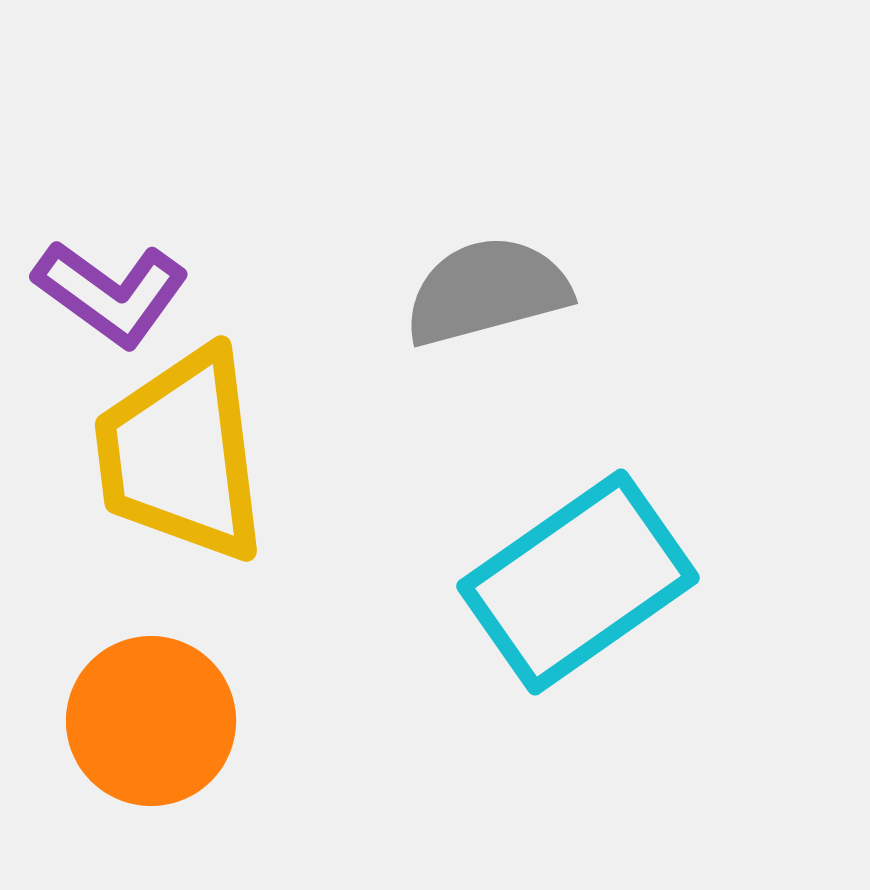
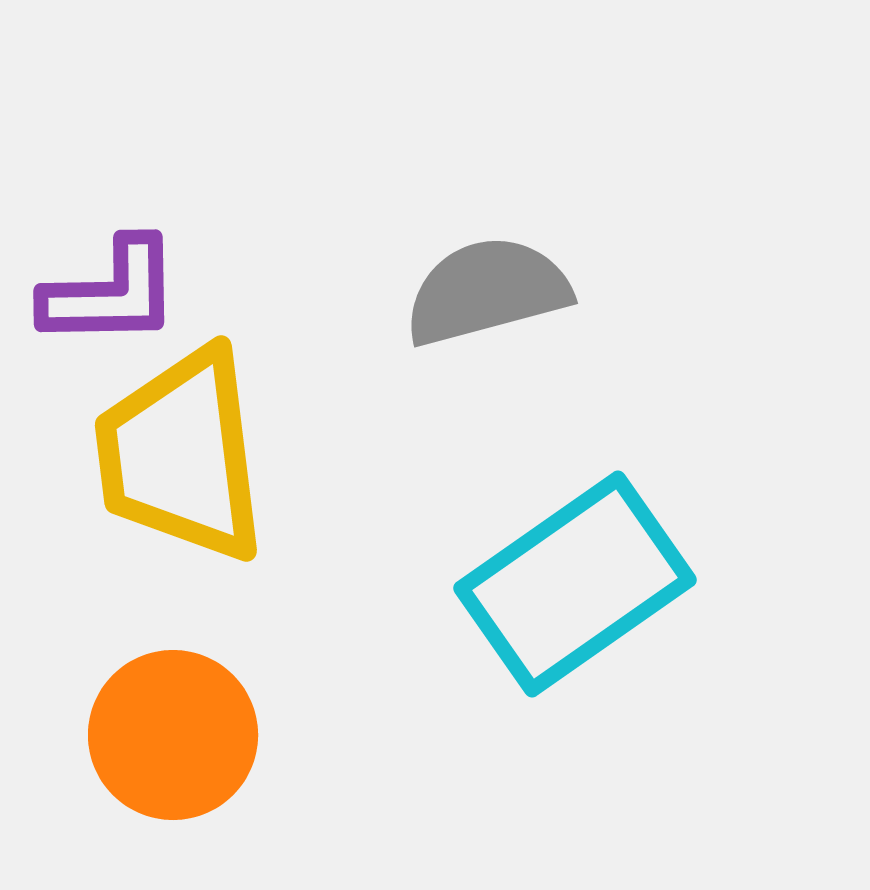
purple L-shape: rotated 37 degrees counterclockwise
cyan rectangle: moved 3 px left, 2 px down
orange circle: moved 22 px right, 14 px down
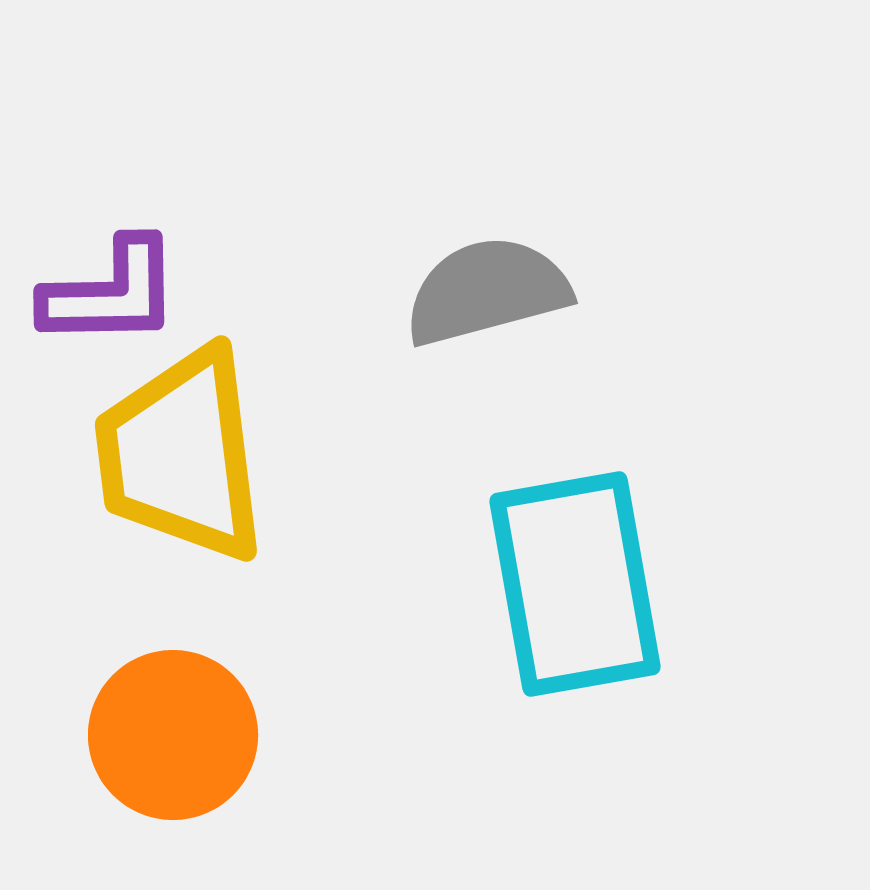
cyan rectangle: rotated 65 degrees counterclockwise
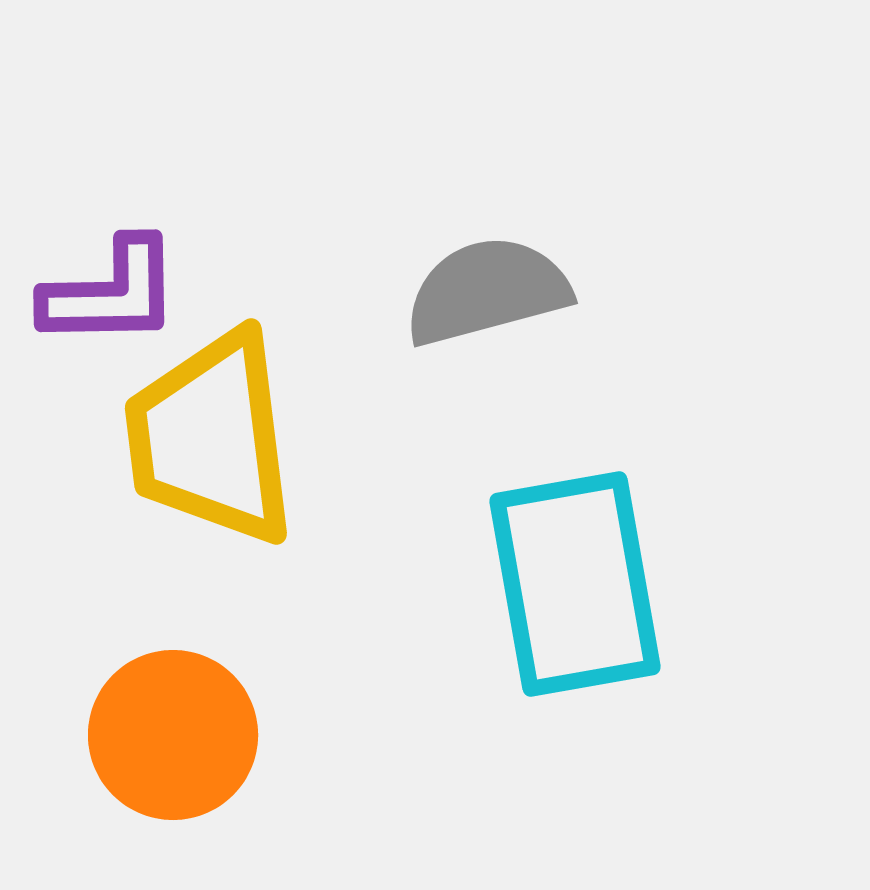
yellow trapezoid: moved 30 px right, 17 px up
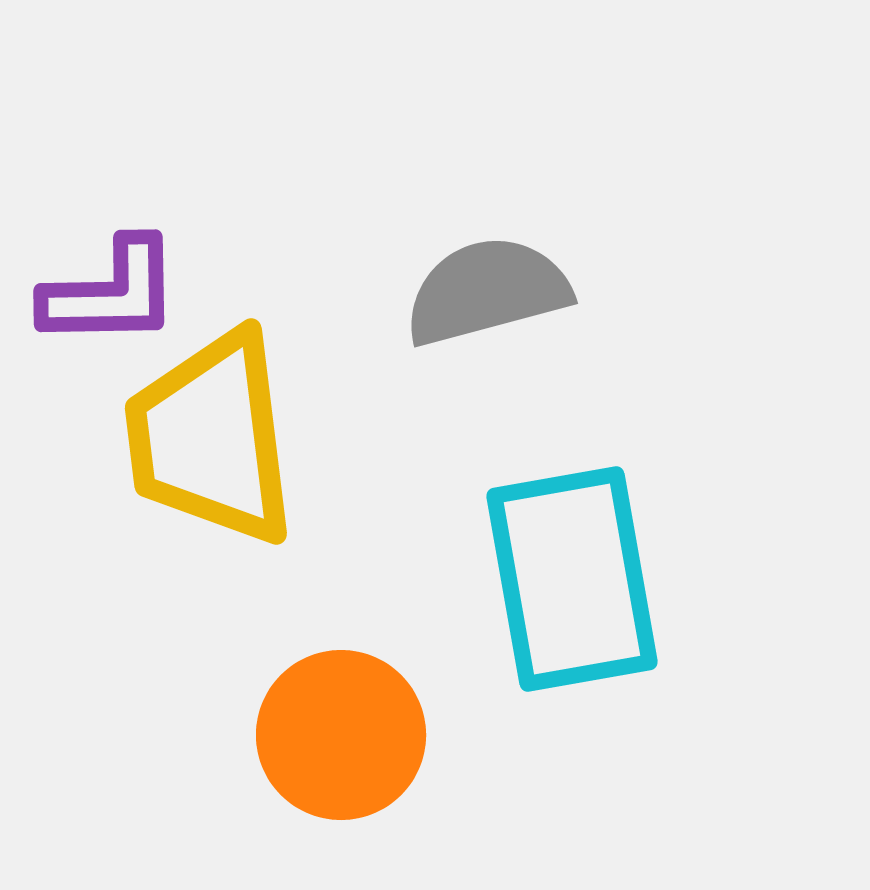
cyan rectangle: moved 3 px left, 5 px up
orange circle: moved 168 px right
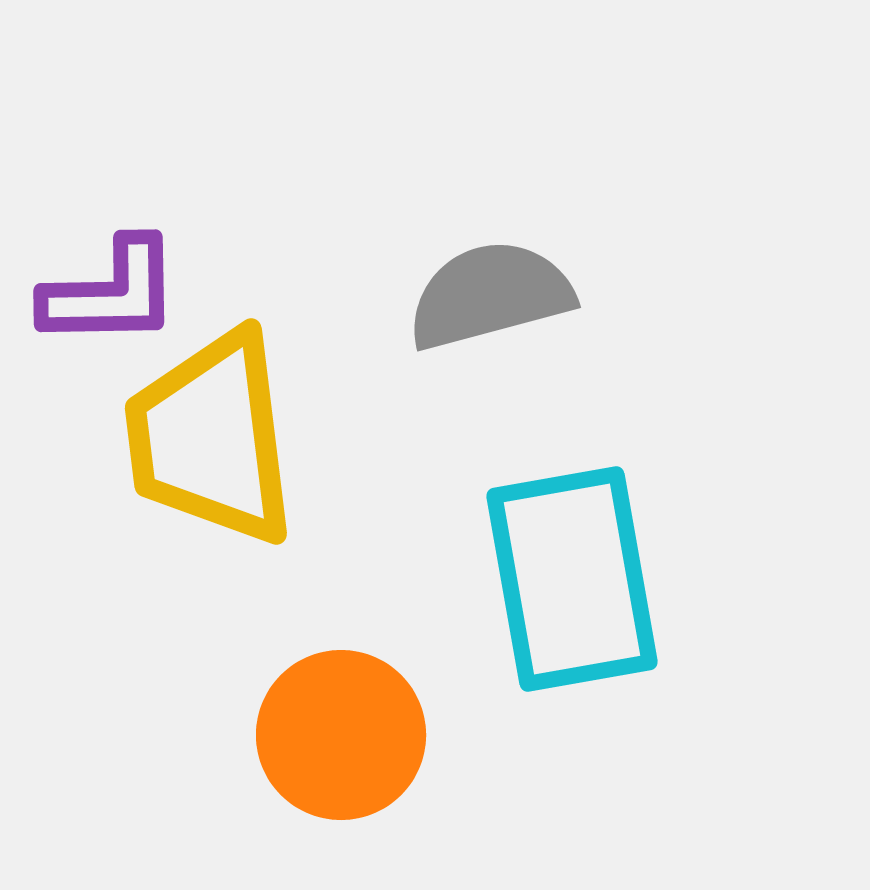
gray semicircle: moved 3 px right, 4 px down
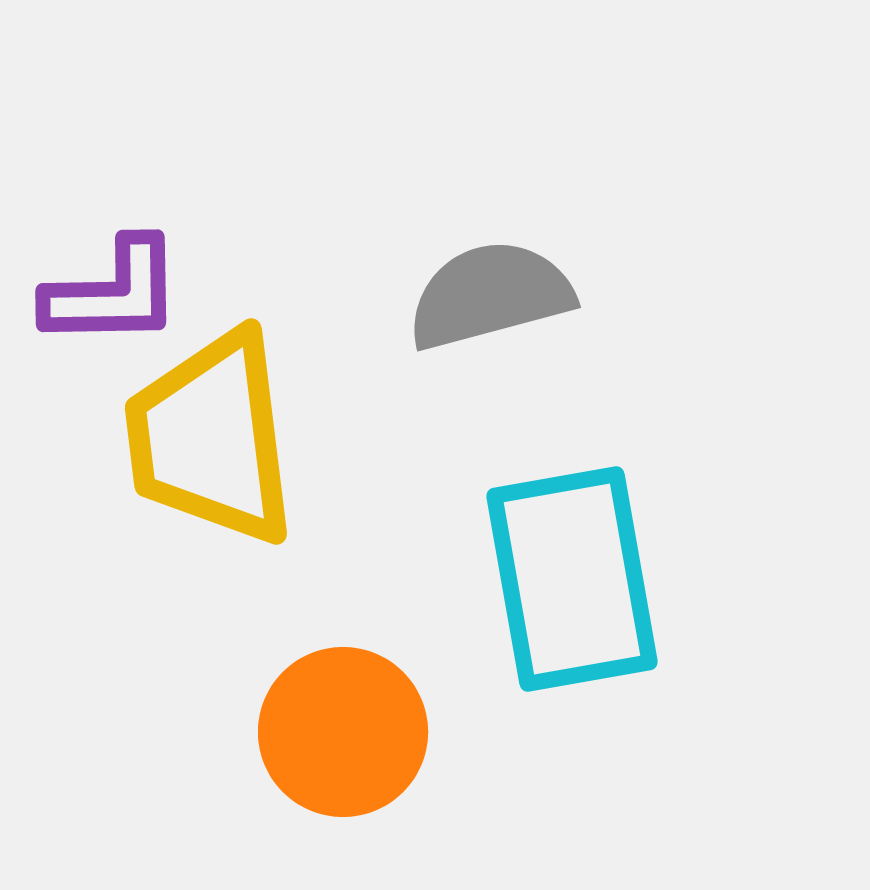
purple L-shape: moved 2 px right
orange circle: moved 2 px right, 3 px up
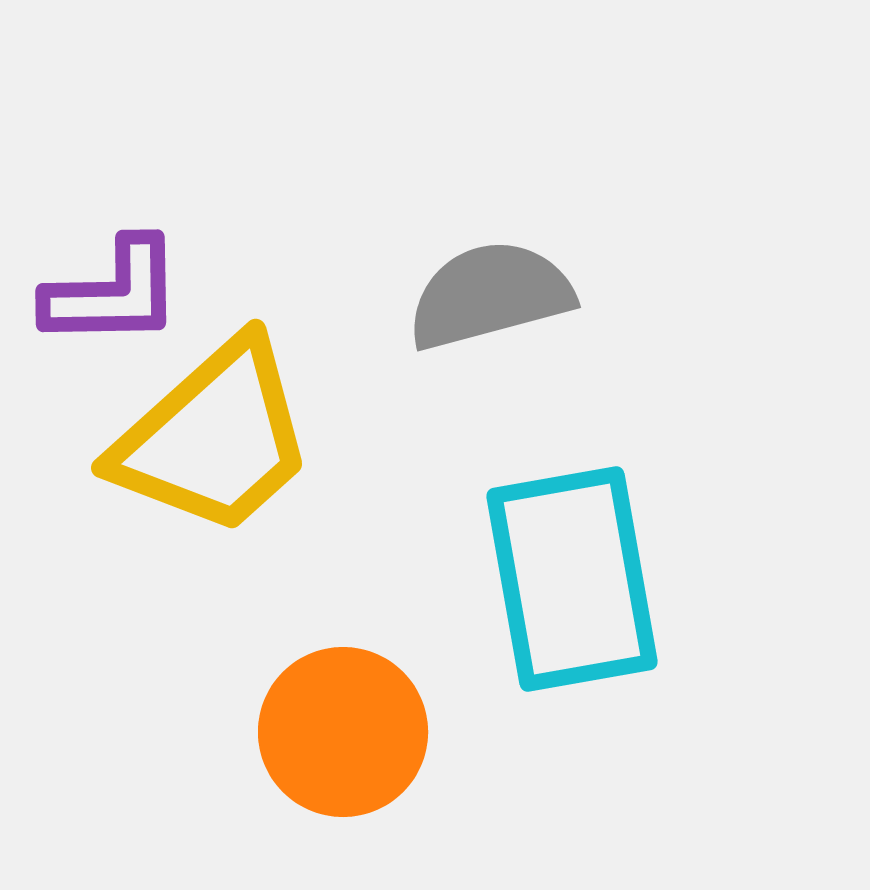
yellow trapezoid: moved 3 px right; rotated 125 degrees counterclockwise
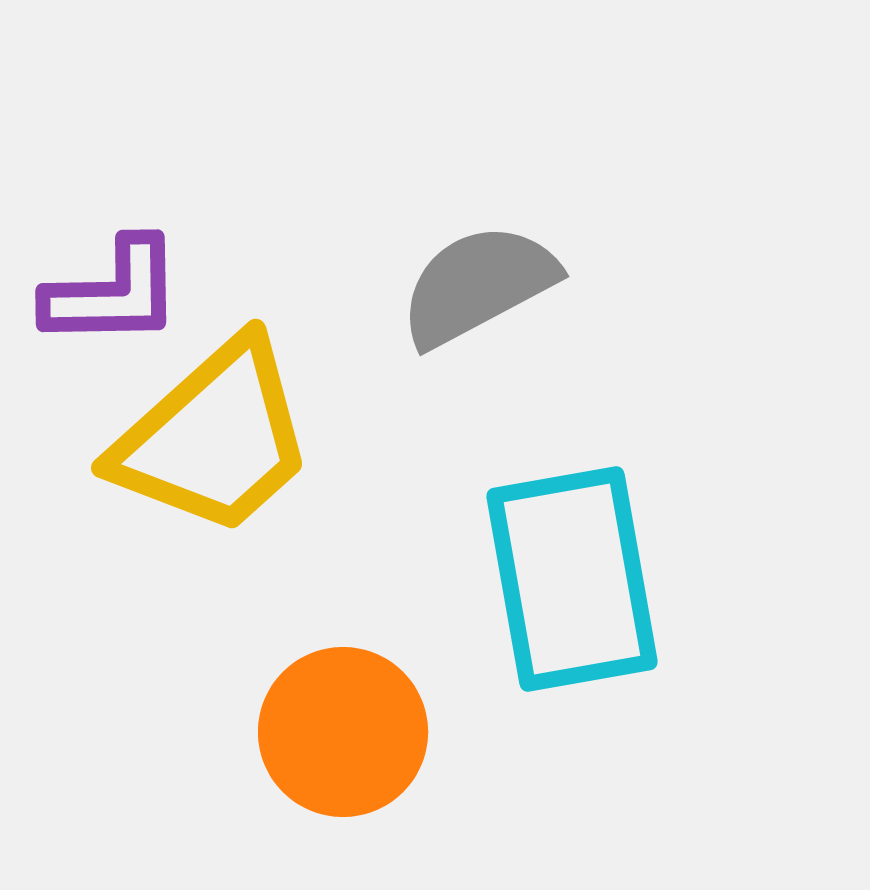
gray semicircle: moved 12 px left, 10 px up; rotated 13 degrees counterclockwise
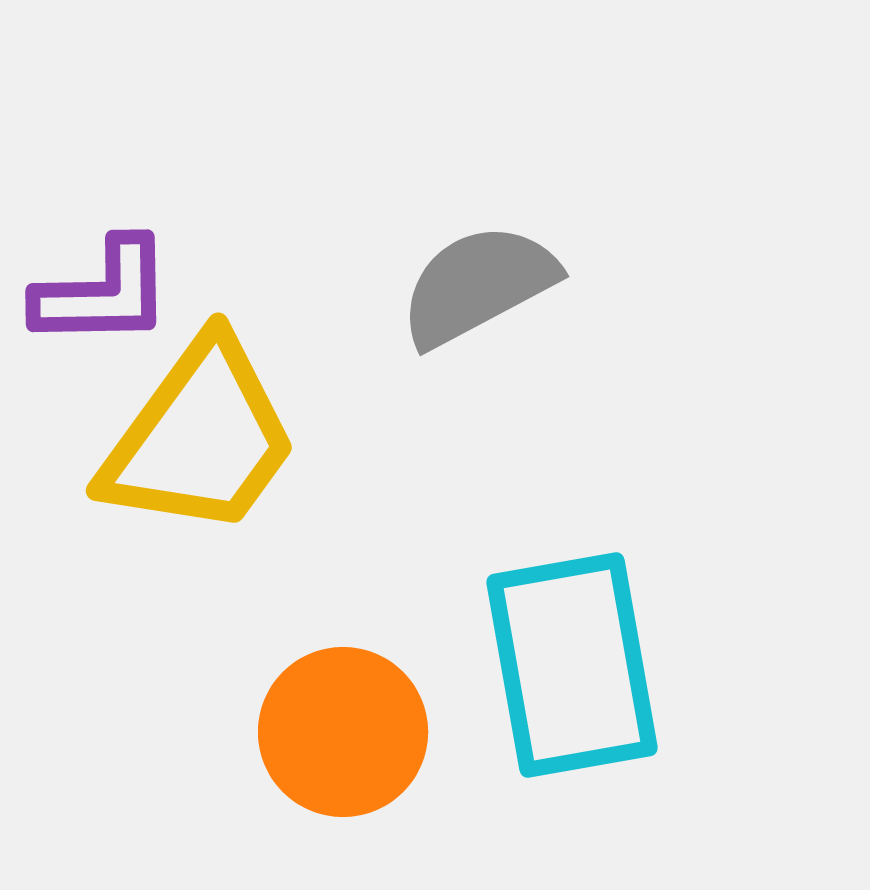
purple L-shape: moved 10 px left
yellow trapezoid: moved 14 px left; rotated 12 degrees counterclockwise
cyan rectangle: moved 86 px down
